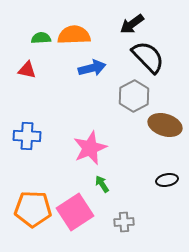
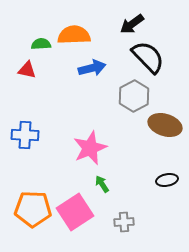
green semicircle: moved 6 px down
blue cross: moved 2 px left, 1 px up
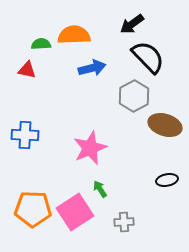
green arrow: moved 2 px left, 5 px down
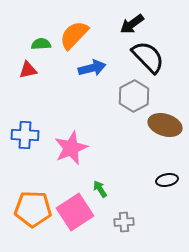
orange semicircle: rotated 44 degrees counterclockwise
red triangle: moved 1 px right; rotated 24 degrees counterclockwise
pink star: moved 19 px left
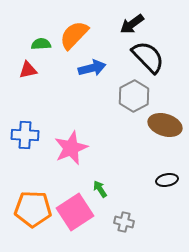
gray cross: rotated 18 degrees clockwise
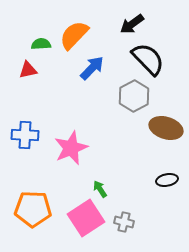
black semicircle: moved 2 px down
blue arrow: rotated 32 degrees counterclockwise
brown ellipse: moved 1 px right, 3 px down
pink square: moved 11 px right, 6 px down
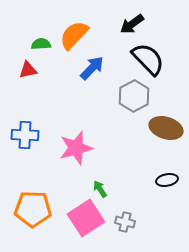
pink star: moved 5 px right; rotated 8 degrees clockwise
gray cross: moved 1 px right
